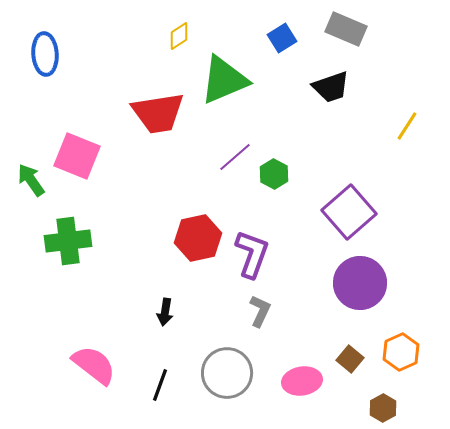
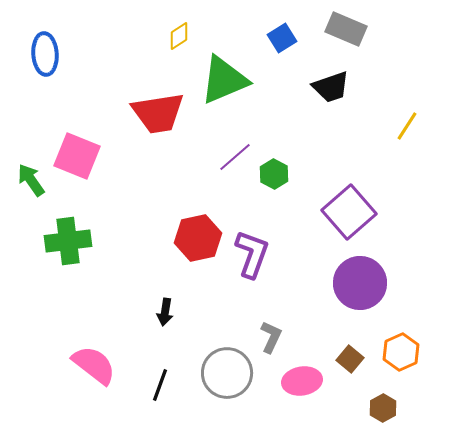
gray L-shape: moved 11 px right, 26 px down
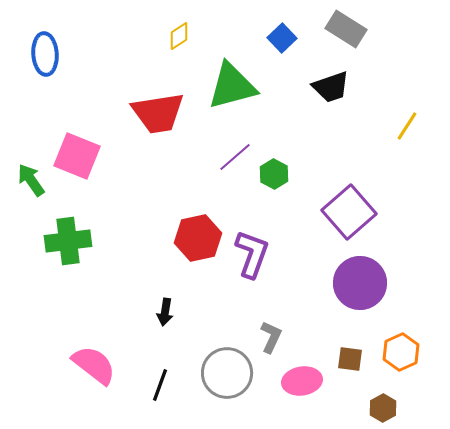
gray rectangle: rotated 9 degrees clockwise
blue square: rotated 12 degrees counterclockwise
green triangle: moved 8 px right, 6 px down; rotated 8 degrees clockwise
brown square: rotated 32 degrees counterclockwise
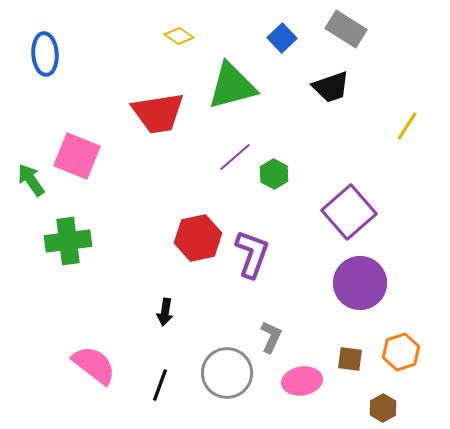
yellow diamond: rotated 68 degrees clockwise
orange hexagon: rotated 6 degrees clockwise
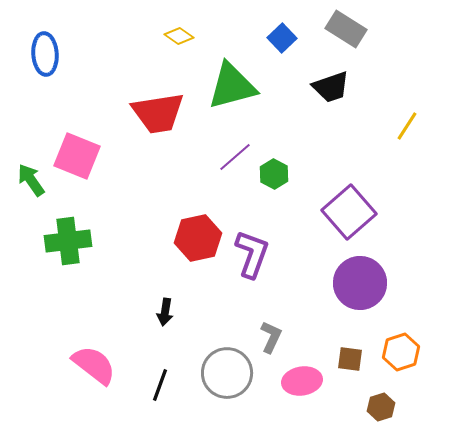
brown hexagon: moved 2 px left, 1 px up; rotated 12 degrees clockwise
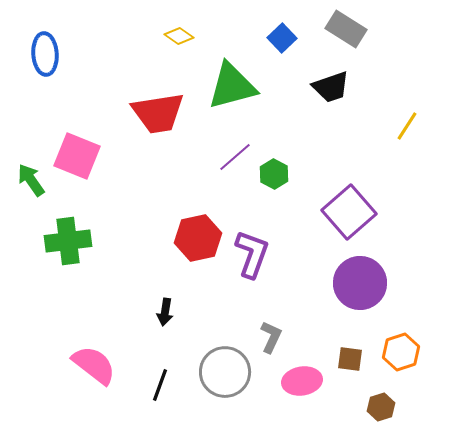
gray circle: moved 2 px left, 1 px up
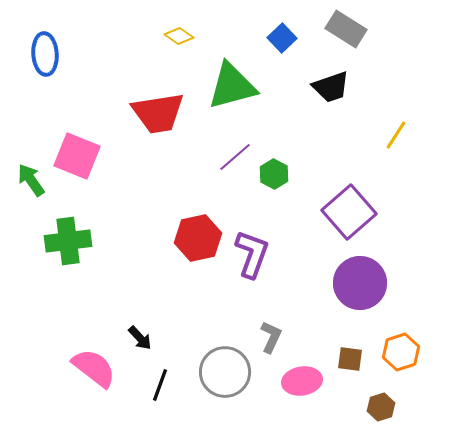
yellow line: moved 11 px left, 9 px down
black arrow: moved 25 px left, 26 px down; rotated 52 degrees counterclockwise
pink semicircle: moved 3 px down
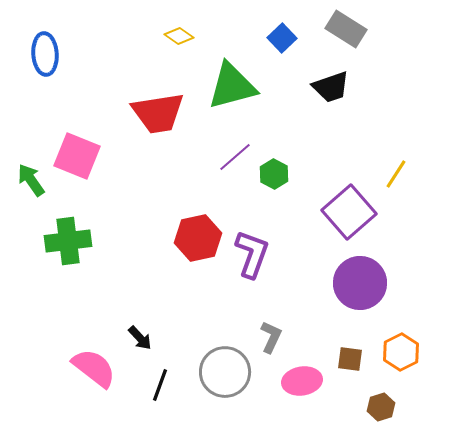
yellow line: moved 39 px down
orange hexagon: rotated 9 degrees counterclockwise
